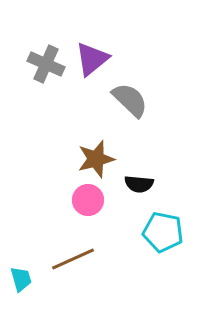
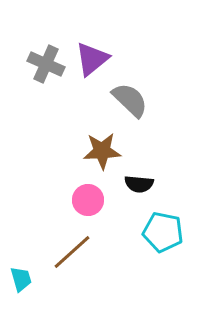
brown star: moved 6 px right, 8 px up; rotated 12 degrees clockwise
brown line: moved 1 px left, 7 px up; rotated 18 degrees counterclockwise
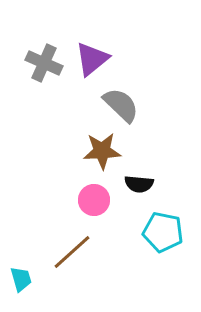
gray cross: moved 2 px left, 1 px up
gray semicircle: moved 9 px left, 5 px down
pink circle: moved 6 px right
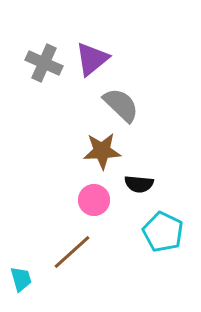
cyan pentagon: rotated 15 degrees clockwise
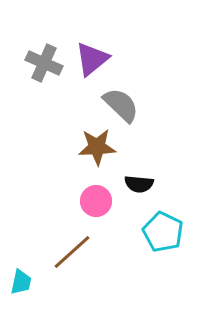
brown star: moved 5 px left, 4 px up
pink circle: moved 2 px right, 1 px down
cyan trapezoid: moved 3 px down; rotated 28 degrees clockwise
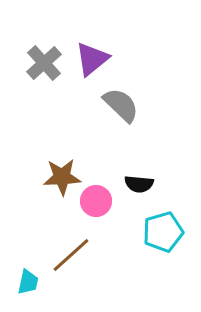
gray cross: rotated 24 degrees clockwise
brown star: moved 35 px left, 30 px down
cyan pentagon: rotated 30 degrees clockwise
brown line: moved 1 px left, 3 px down
cyan trapezoid: moved 7 px right
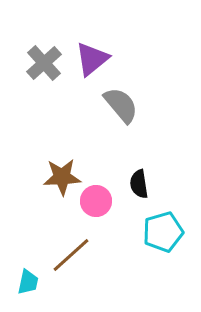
gray semicircle: rotated 6 degrees clockwise
black semicircle: rotated 76 degrees clockwise
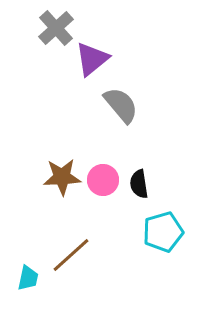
gray cross: moved 12 px right, 35 px up
pink circle: moved 7 px right, 21 px up
cyan trapezoid: moved 4 px up
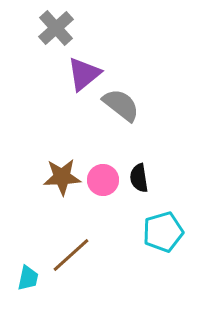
purple triangle: moved 8 px left, 15 px down
gray semicircle: rotated 12 degrees counterclockwise
black semicircle: moved 6 px up
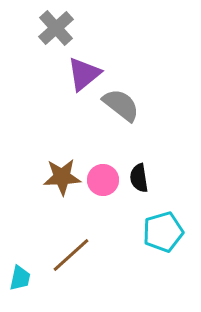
cyan trapezoid: moved 8 px left
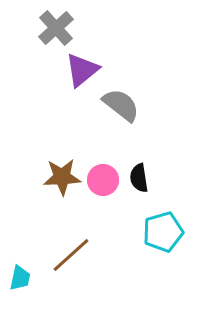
purple triangle: moved 2 px left, 4 px up
